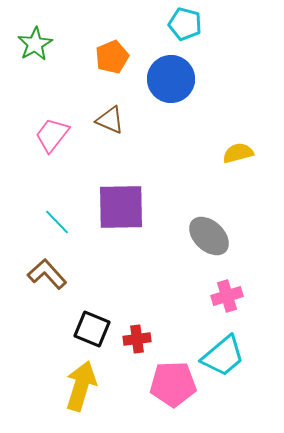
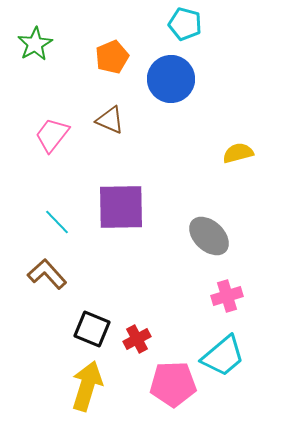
red cross: rotated 20 degrees counterclockwise
yellow arrow: moved 6 px right
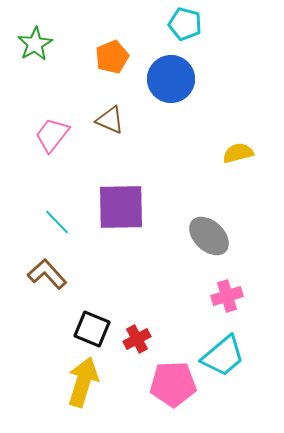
yellow arrow: moved 4 px left, 4 px up
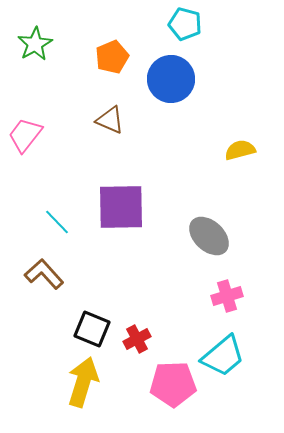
pink trapezoid: moved 27 px left
yellow semicircle: moved 2 px right, 3 px up
brown L-shape: moved 3 px left
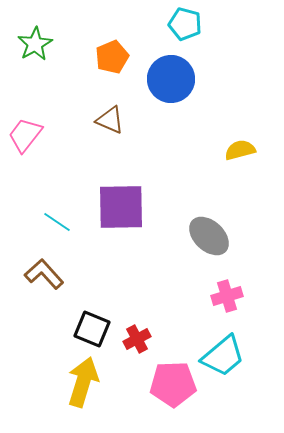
cyan line: rotated 12 degrees counterclockwise
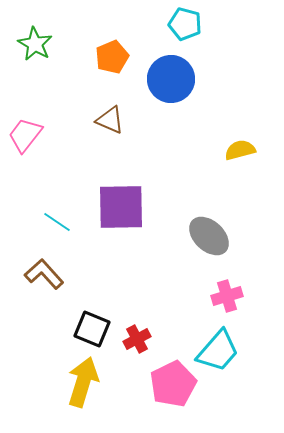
green star: rotated 12 degrees counterclockwise
cyan trapezoid: moved 5 px left, 5 px up; rotated 9 degrees counterclockwise
pink pentagon: rotated 24 degrees counterclockwise
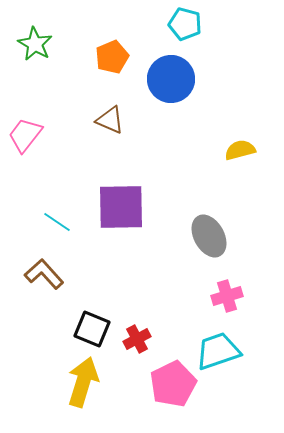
gray ellipse: rotated 18 degrees clockwise
cyan trapezoid: rotated 150 degrees counterclockwise
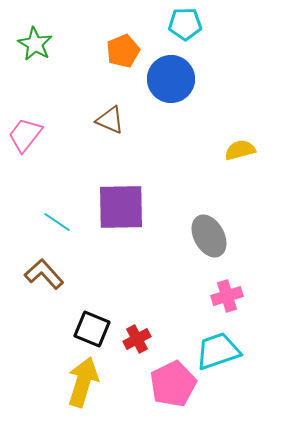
cyan pentagon: rotated 16 degrees counterclockwise
orange pentagon: moved 11 px right, 6 px up
